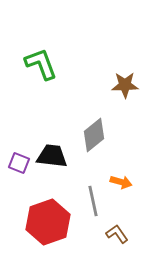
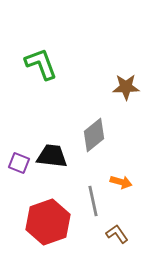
brown star: moved 1 px right, 2 px down
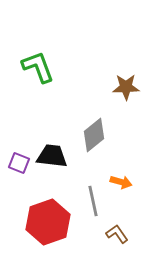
green L-shape: moved 3 px left, 3 px down
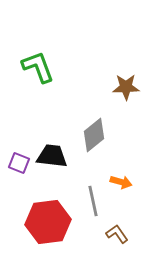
red hexagon: rotated 12 degrees clockwise
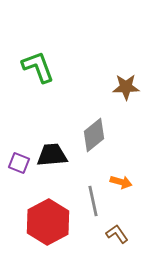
black trapezoid: moved 1 px up; rotated 12 degrees counterclockwise
red hexagon: rotated 21 degrees counterclockwise
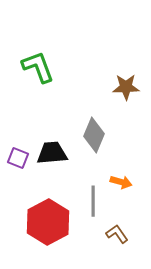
gray diamond: rotated 28 degrees counterclockwise
black trapezoid: moved 2 px up
purple square: moved 1 px left, 5 px up
gray line: rotated 12 degrees clockwise
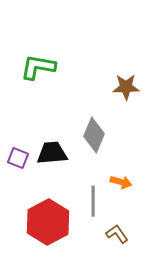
green L-shape: rotated 60 degrees counterclockwise
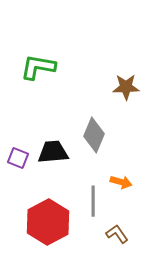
black trapezoid: moved 1 px right, 1 px up
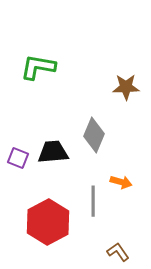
brown L-shape: moved 1 px right, 18 px down
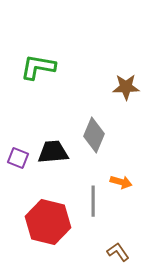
red hexagon: rotated 18 degrees counterclockwise
